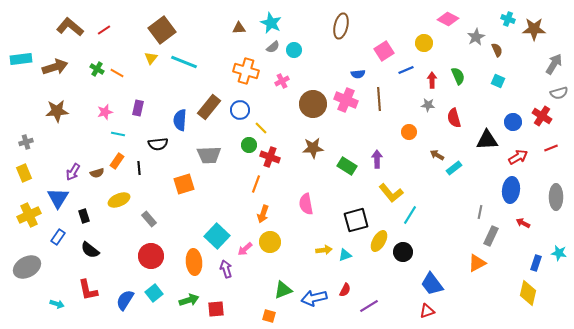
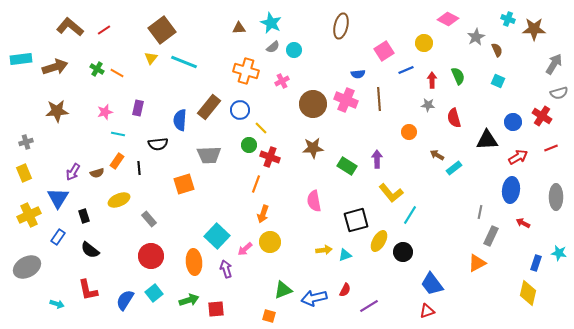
pink semicircle at (306, 204): moved 8 px right, 3 px up
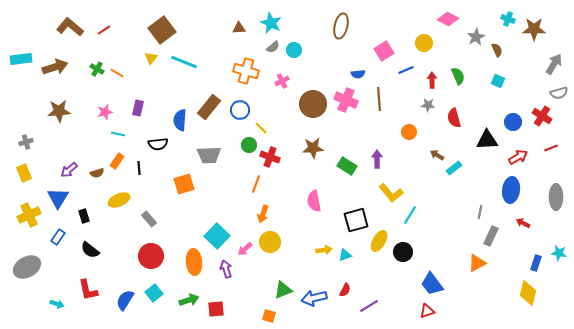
brown star at (57, 111): moved 2 px right
purple arrow at (73, 172): moved 4 px left, 2 px up; rotated 18 degrees clockwise
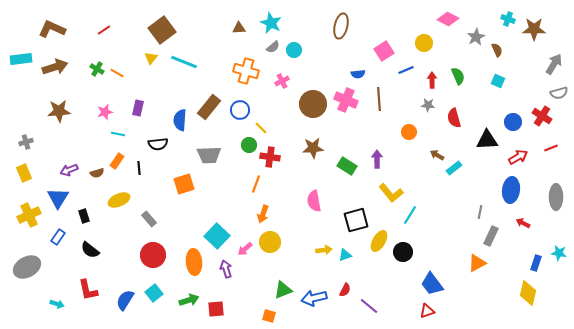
brown L-shape at (70, 27): moved 18 px left, 2 px down; rotated 16 degrees counterclockwise
red cross at (270, 157): rotated 12 degrees counterclockwise
purple arrow at (69, 170): rotated 18 degrees clockwise
red circle at (151, 256): moved 2 px right, 1 px up
purple line at (369, 306): rotated 72 degrees clockwise
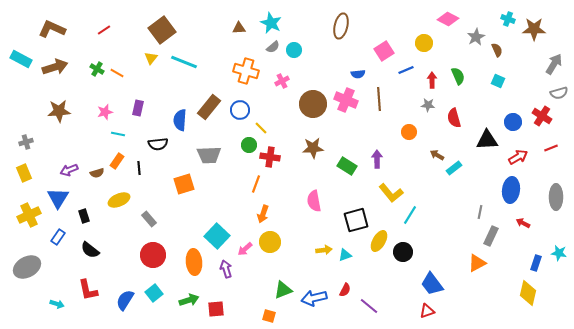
cyan rectangle at (21, 59): rotated 35 degrees clockwise
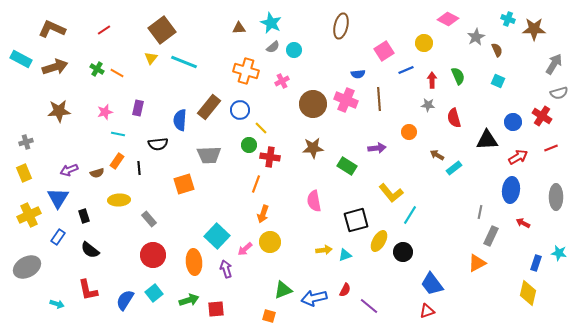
purple arrow at (377, 159): moved 11 px up; rotated 84 degrees clockwise
yellow ellipse at (119, 200): rotated 20 degrees clockwise
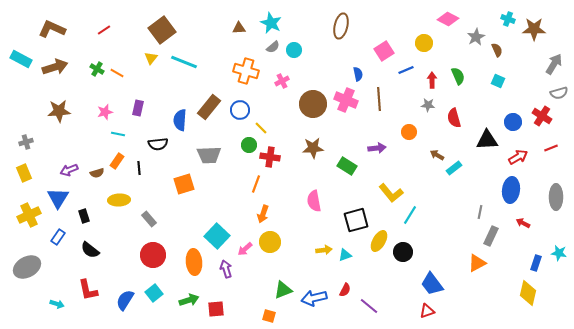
blue semicircle at (358, 74): rotated 96 degrees counterclockwise
